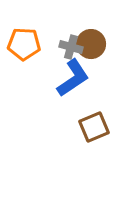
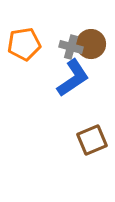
orange pentagon: rotated 12 degrees counterclockwise
brown square: moved 2 px left, 13 px down
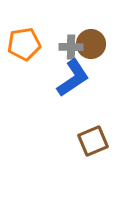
gray cross: rotated 15 degrees counterclockwise
brown square: moved 1 px right, 1 px down
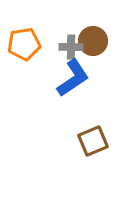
brown circle: moved 2 px right, 3 px up
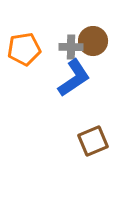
orange pentagon: moved 5 px down
blue L-shape: moved 1 px right
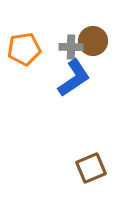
brown square: moved 2 px left, 27 px down
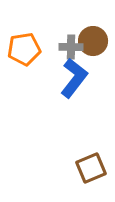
blue L-shape: rotated 18 degrees counterclockwise
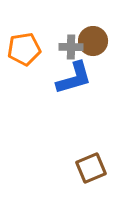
blue L-shape: rotated 36 degrees clockwise
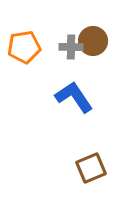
orange pentagon: moved 2 px up
blue L-shape: moved 19 px down; rotated 108 degrees counterclockwise
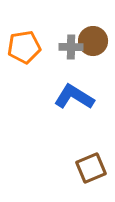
blue L-shape: rotated 24 degrees counterclockwise
